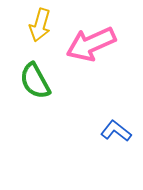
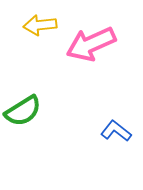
yellow arrow: rotated 68 degrees clockwise
green semicircle: moved 12 px left, 30 px down; rotated 93 degrees counterclockwise
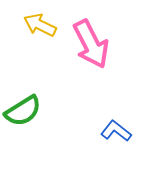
yellow arrow: rotated 32 degrees clockwise
pink arrow: rotated 93 degrees counterclockwise
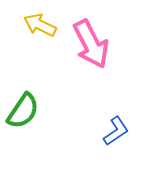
green semicircle: rotated 24 degrees counterclockwise
blue L-shape: rotated 108 degrees clockwise
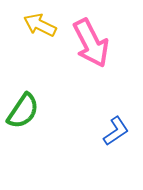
pink arrow: moved 1 px up
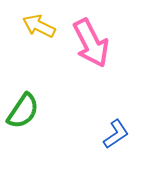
yellow arrow: moved 1 px left, 1 px down
blue L-shape: moved 3 px down
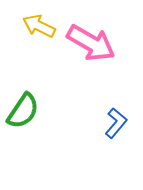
pink arrow: rotated 33 degrees counterclockwise
blue L-shape: moved 11 px up; rotated 16 degrees counterclockwise
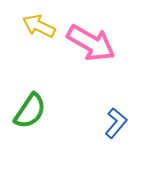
green semicircle: moved 7 px right
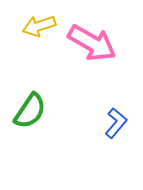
yellow arrow: rotated 44 degrees counterclockwise
pink arrow: moved 1 px right
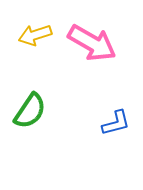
yellow arrow: moved 4 px left, 9 px down
blue L-shape: rotated 36 degrees clockwise
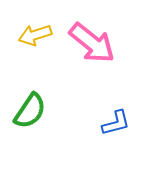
pink arrow: rotated 9 degrees clockwise
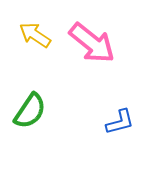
yellow arrow: rotated 52 degrees clockwise
blue L-shape: moved 4 px right, 1 px up
